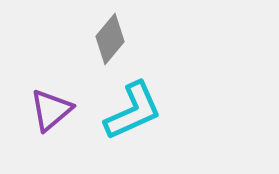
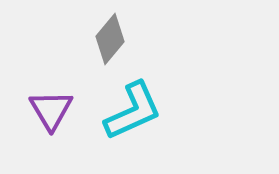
purple triangle: rotated 21 degrees counterclockwise
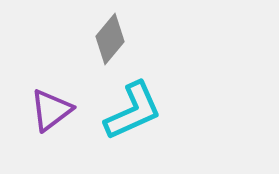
purple triangle: rotated 24 degrees clockwise
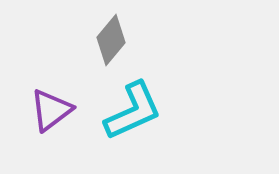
gray diamond: moved 1 px right, 1 px down
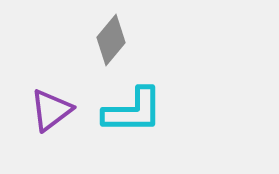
cyan L-shape: rotated 24 degrees clockwise
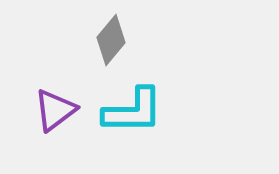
purple triangle: moved 4 px right
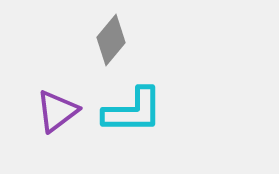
purple triangle: moved 2 px right, 1 px down
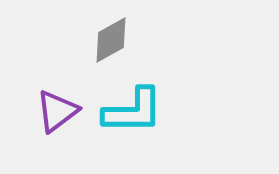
gray diamond: rotated 21 degrees clockwise
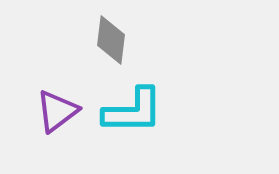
gray diamond: rotated 54 degrees counterclockwise
